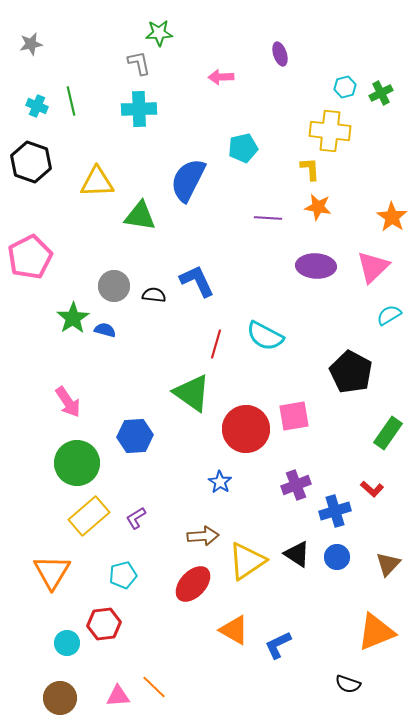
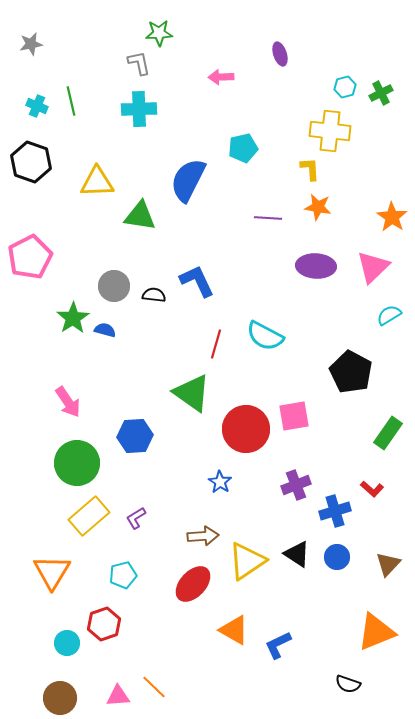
red hexagon at (104, 624): rotated 12 degrees counterclockwise
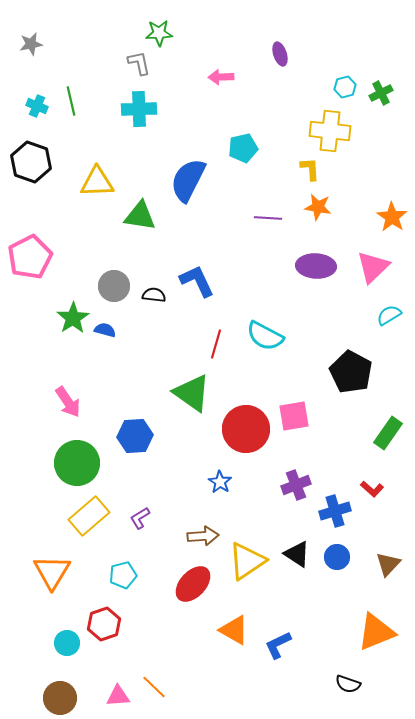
purple L-shape at (136, 518): moved 4 px right
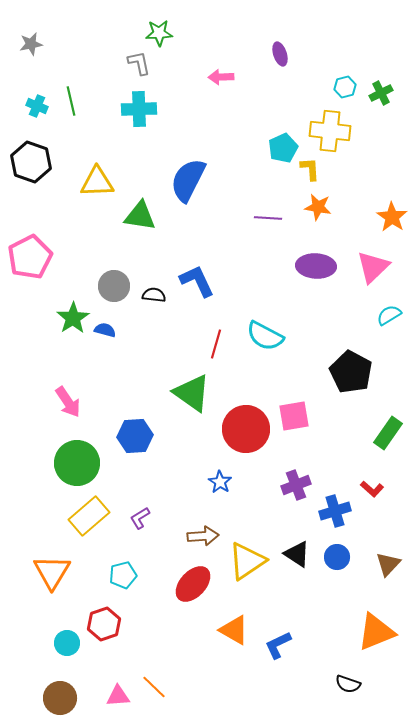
cyan pentagon at (243, 148): moved 40 px right; rotated 12 degrees counterclockwise
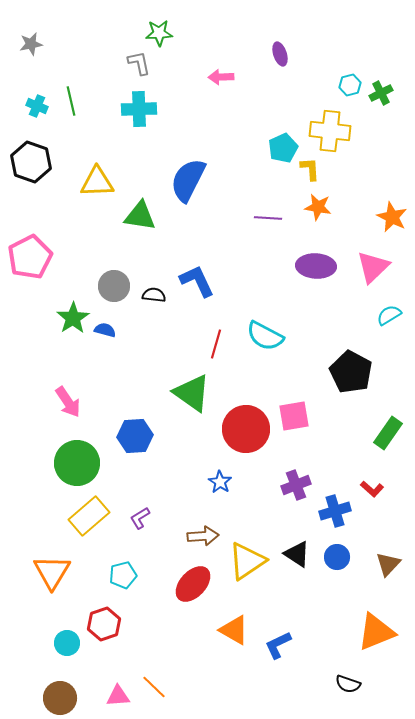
cyan hexagon at (345, 87): moved 5 px right, 2 px up
orange star at (392, 217): rotated 8 degrees counterclockwise
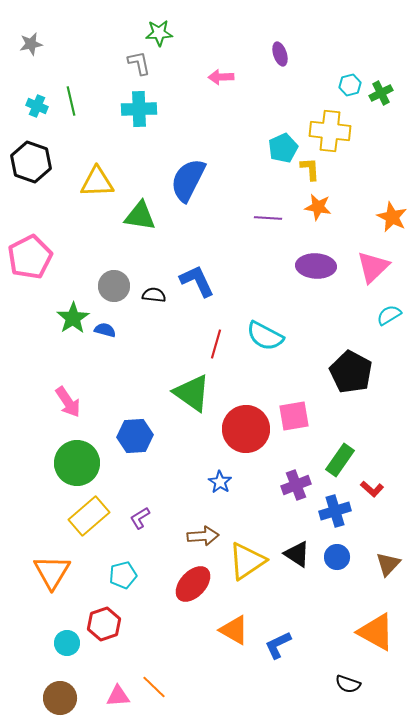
green rectangle at (388, 433): moved 48 px left, 27 px down
orange triangle at (376, 632): rotated 51 degrees clockwise
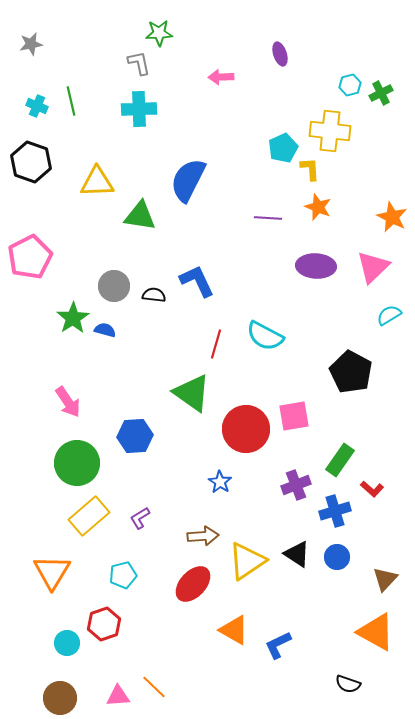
orange star at (318, 207): rotated 12 degrees clockwise
brown triangle at (388, 564): moved 3 px left, 15 px down
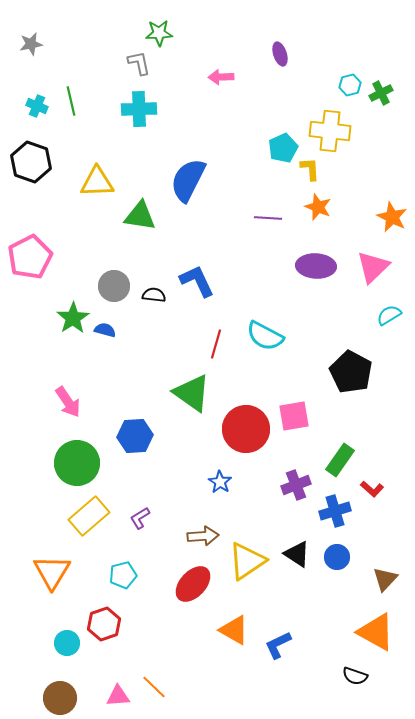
black semicircle at (348, 684): moved 7 px right, 8 px up
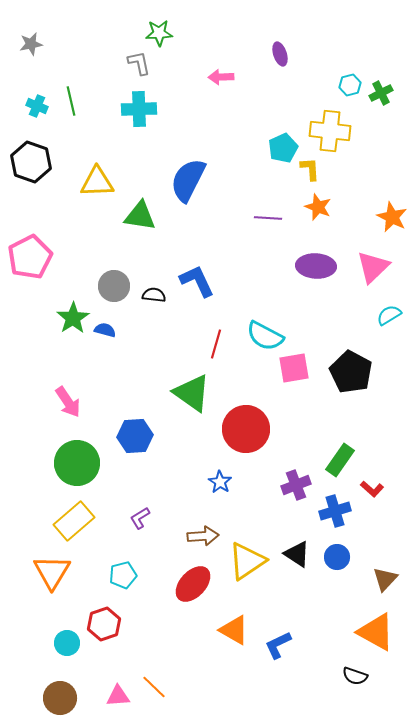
pink square at (294, 416): moved 48 px up
yellow rectangle at (89, 516): moved 15 px left, 5 px down
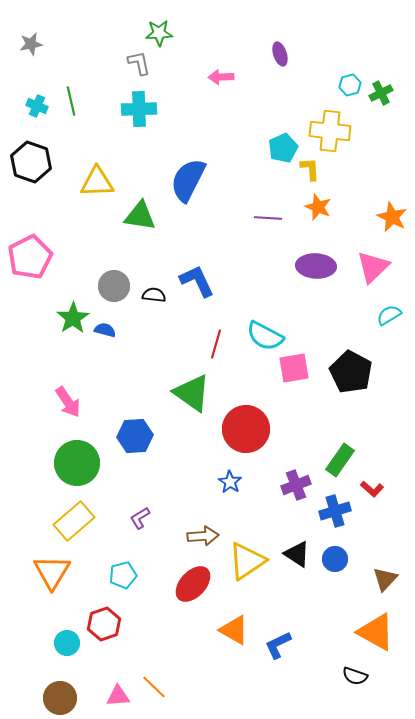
blue star at (220, 482): moved 10 px right
blue circle at (337, 557): moved 2 px left, 2 px down
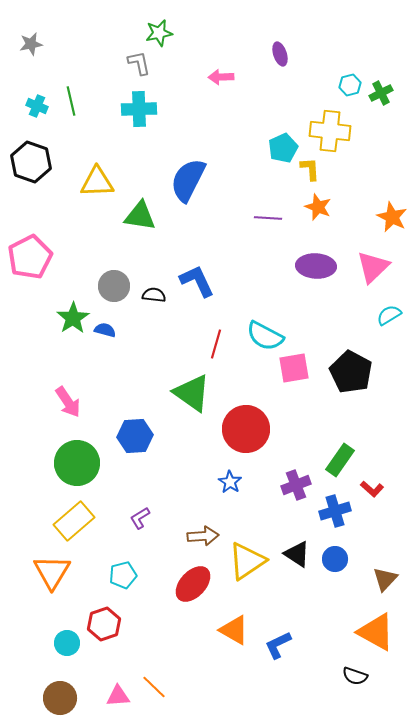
green star at (159, 33): rotated 8 degrees counterclockwise
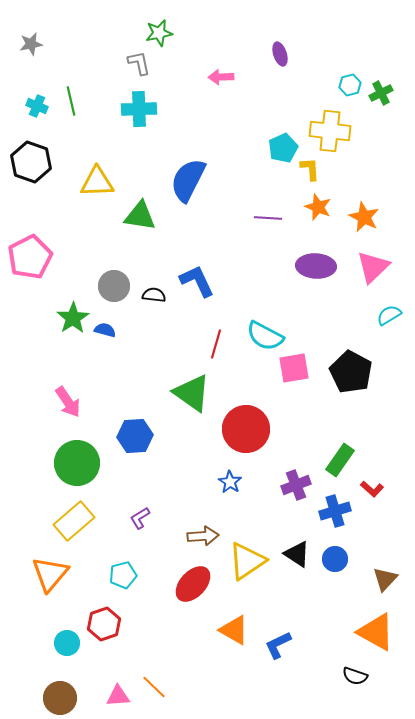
orange star at (392, 217): moved 28 px left
orange triangle at (52, 572): moved 2 px left, 2 px down; rotated 9 degrees clockwise
